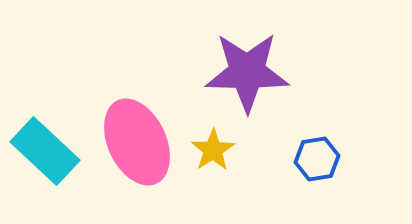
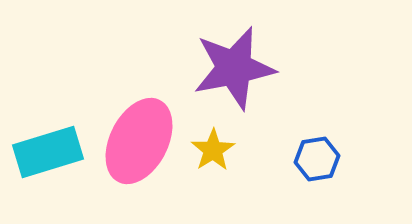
purple star: moved 13 px left, 4 px up; rotated 12 degrees counterclockwise
pink ellipse: moved 2 px right, 1 px up; rotated 52 degrees clockwise
cyan rectangle: moved 3 px right, 1 px down; rotated 60 degrees counterclockwise
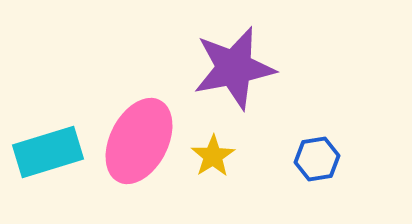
yellow star: moved 6 px down
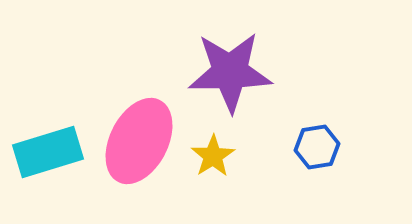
purple star: moved 4 px left, 4 px down; rotated 10 degrees clockwise
blue hexagon: moved 12 px up
